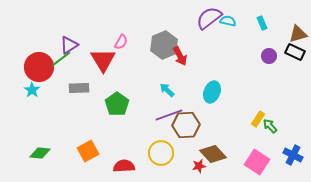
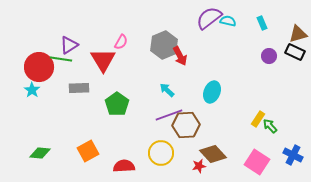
green line: rotated 45 degrees clockwise
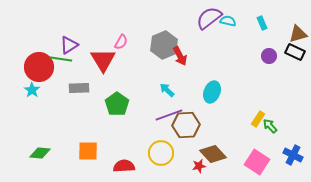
orange square: rotated 30 degrees clockwise
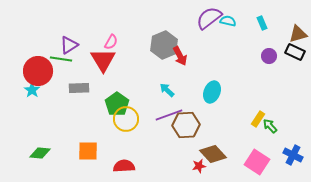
pink semicircle: moved 10 px left
red circle: moved 1 px left, 4 px down
yellow circle: moved 35 px left, 34 px up
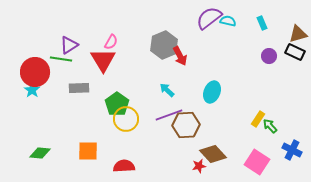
red circle: moved 3 px left, 1 px down
blue cross: moved 1 px left, 5 px up
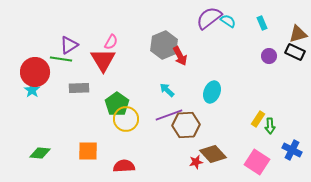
cyan semicircle: rotated 21 degrees clockwise
green arrow: rotated 140 degrees counterclockwise
red star: moved 3 px left, 4 px up
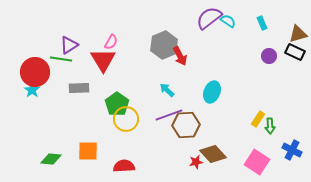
green diamond: moved 11 px right, 6 px down
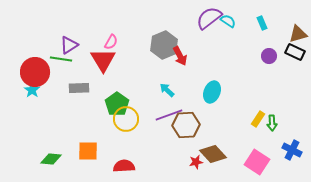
green arrow: moved 2 px right, 3 px up
